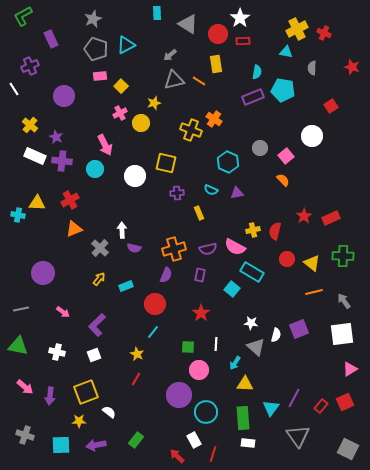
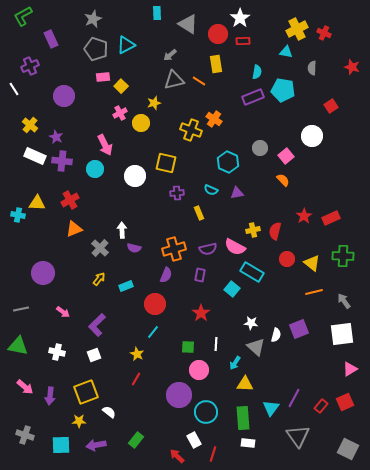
pink rectangle at (100, 76): moved 3 px right, 1 px down
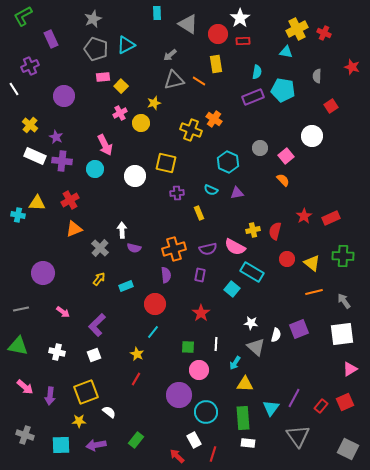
gray semicircle at (312, 68): moved 5 px right, 8 px down
purple semicircle at (166, 275): rotated 28 degrees counterclockwise
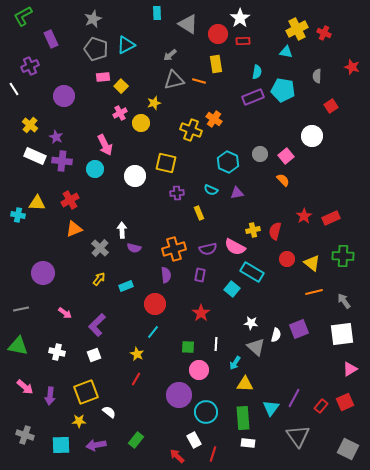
orange line at (199, 81): rotated 16 degrees counterclockwise
gray circle at (260, 148): moved 6 px down
pink arrow at (63, 312): moved 2 px right, 1 px down
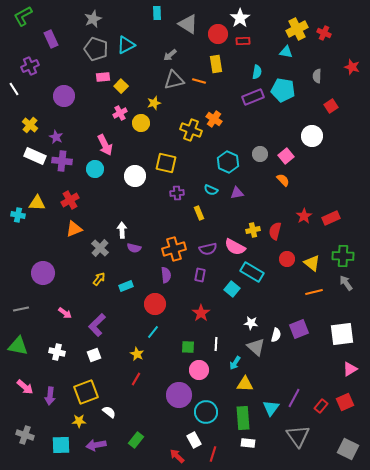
gray arrow at (344, 301): moved 2 px right, 18 px up
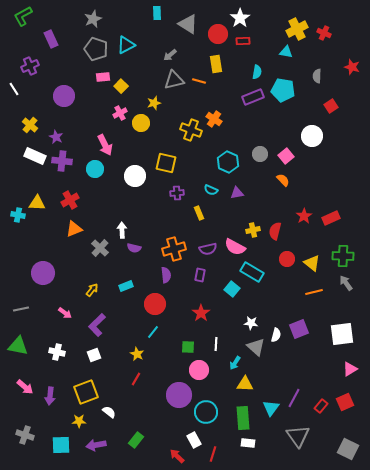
yellow arrow at (99, 279): moved 7 px left, 11 px down
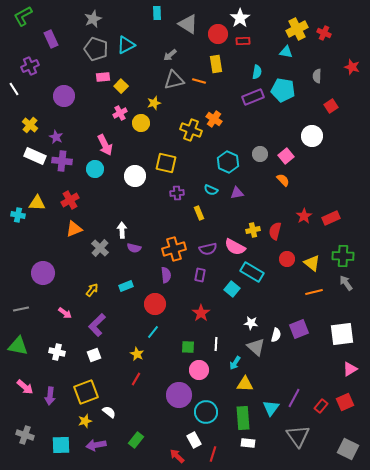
yellow star at (79, 421): moved 6 px right; rotated 16 degrees counterclockwise
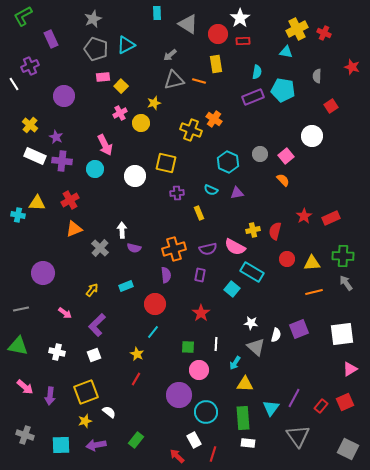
white line at (14, 89): moved 5 px up
yellow triangle at (312, 263): rotated 42 degrees counterclockwise
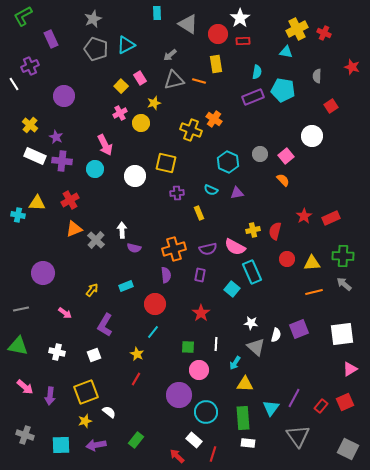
pink rectangle at (103, 77): moved 37 px right, 1 px down; rotated 64 degrees clockwise
gray cross at (100, 248): moved 4 px left, 8 px up
cyan rectangle at (252, 272): rotated 35 degrees clockwise
gray arrow at (346, 283): moved 2 px left, 1 px down; rotated 14 degrees counterclockwise
purple L-shape at (97, 325): moved 8 px right; rotated 15 degrees counterclockwise
white rectangle at (194, 440): rotated 21 degrees counterclockwise
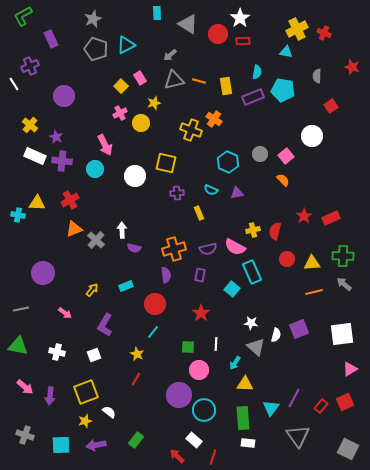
yellow rectangle at (216, 64): moved 10 px right, 22 px down
cyan circle at (206, 412): moved 2 px left, 2 px up
red line at (213, 454): moved 3 px down
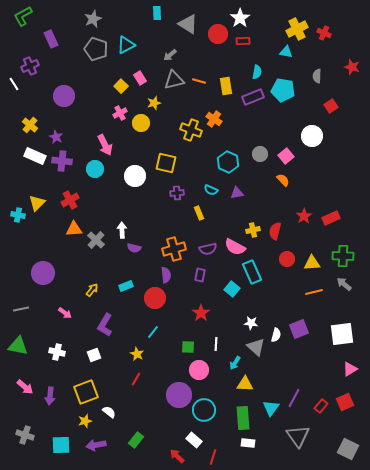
yellow triangle at (37, 203): rotated 48 degrees counterclockwise
orange triangle at (74, 229): rotated 18 degrees clockwise
red circle at (155, 304): moved 6 px up
